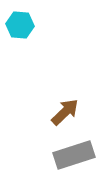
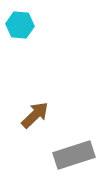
brown arrow: moved 30 px left, 3 px down
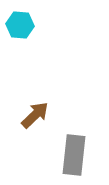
gray rectangle: rotated 66 degrees counterclockwise
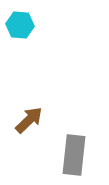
brown arrow: moved 6 px left, 5 px down
